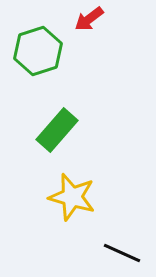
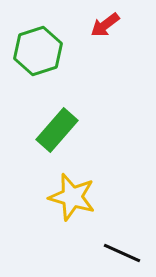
red arrow: moved 16 px right, 6 px down
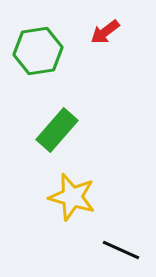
red arrow: moved 7 px down
green hexagon: rotated 9 degrees clockwise
black line: moved 1 px left, 3 px up
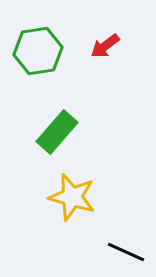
red arrow: moved 14 px down
green rectangle: moved 2 px down
black line: moved 5 px right, 2 px down
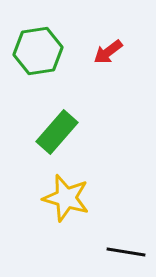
red arrow: moved 3 px right, 6 px down
yellow star: moved 6 px left, 1 px down
black line: rotated 15 degrees counterclockwise
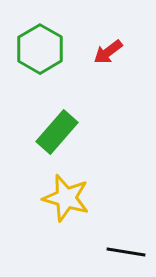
green hexagon: moved 2 px right, 2 px up; rotated 21 degrees counterclockwise
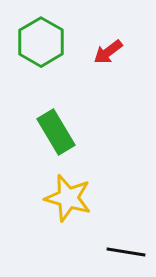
green hexagon: moved 1 px right, 7 px up
green rectangle: moved 1 px left; rotated 72 degrees counterclockwise
yellow star: moved 2 px right
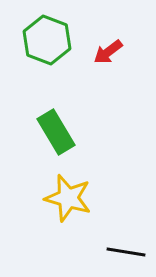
green hexagon: moved 6 px right, 2 px up; rotated 9 degrees counterclockwise
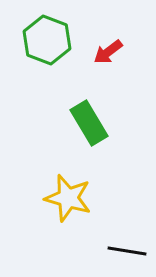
green rectangle: moved 33 px right, 9 px up
black line: moved 1 px right, 1 px up
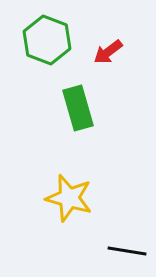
green rectangle: moved 11 px left, 15 px up; rotated 15 degrees clockwise
yellow star: moved 1 px right
